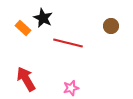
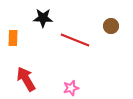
black star: rotated 24 degrees counterclockwise
orange rectangle: moved 10 px left, 10 px down; rotated 49 degrees clockwise
red line: moved 7 px right, 3 px up; rotated 8 degrees clockwise
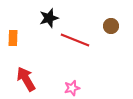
black star: moved 6 px right; rotated 18 degrees counterclockwise
pink star: moved 1 px right
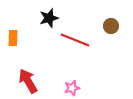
red arrow: moved 2 px right, 2 px down
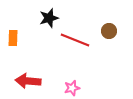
brown circle: moved 2 px left, 5 px down
red arrow: rotated 55 degrees counterclockwise
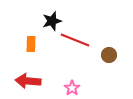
black star: moved 3 px right, 3 px down
brown circle: moved 24 px down
orange rectangle: moved 18 px right, 6 px down
pink star: rotated 21 degrees counterclockwise
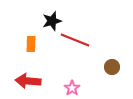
brown circle: moved 3 px right, 12 px down
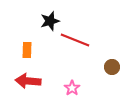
black star: moved 2 px left
orange rectangle: moved 4 px left, 6 px down
